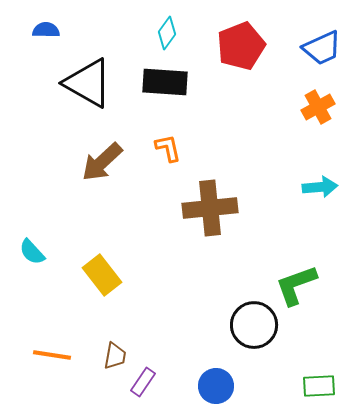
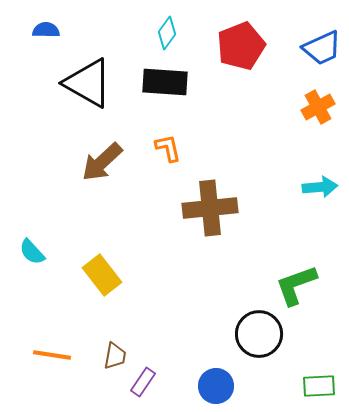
black circle: moved 5 px right, 9 px down
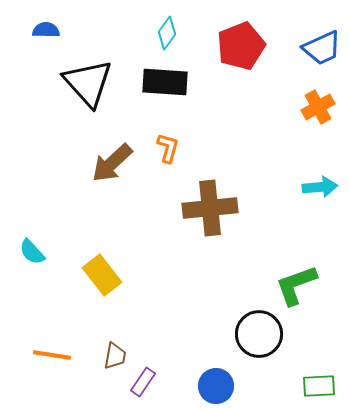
black triangle: rotated 18 degrees clockwise
orange L-shape: rotated 28 degrees clockwise
brown arrow: moved 10 px right, 1 px down
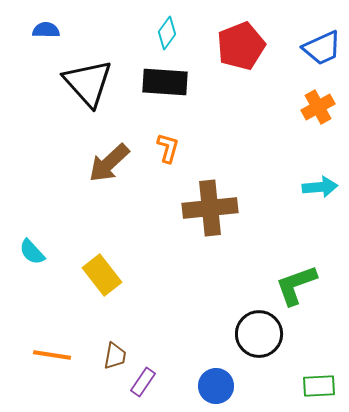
brown arrow: moved 3 px left
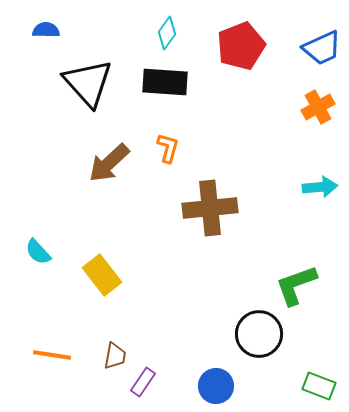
cyan semicircle: moved 6 px right
green rectangle: rotated 24 degrees clockwise
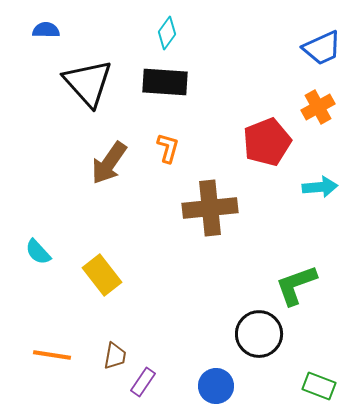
red pentagon: moved 26 px right, 96 px down
brown arrow: rotated 12 degrees counterclockwise
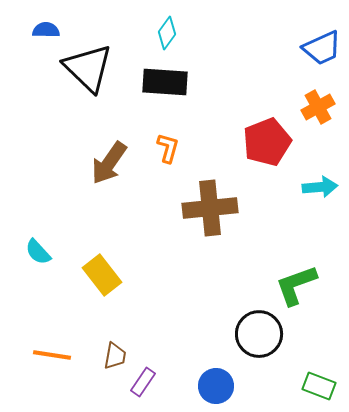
black triangle: moved 15 px up; rotated 4 degrees counterclockwise
